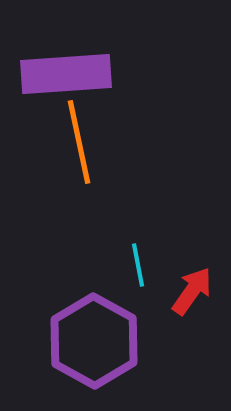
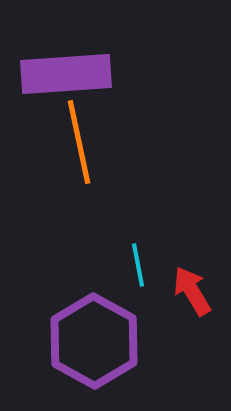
red arrow: rotated 66 degrees counterclockwise
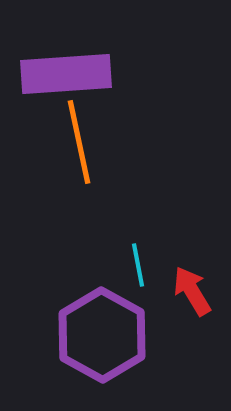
purple hexagon: moved 8 px right, 6 px up
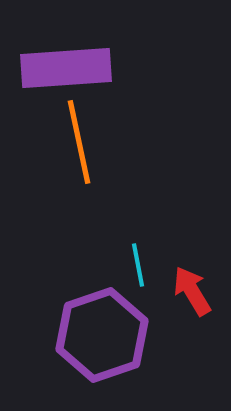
purple rectangle: moved 6 px up
purple hexagon: rotated 12 degrees clockwise
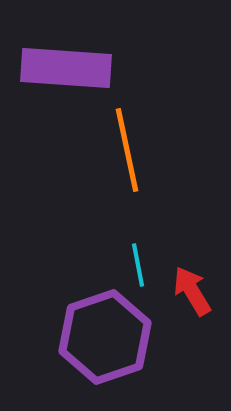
purple rectangle: rotated 8 degrees clockwise
orange line: moved 48 px right, 8 px down
purple hexagon: moved 3 px right, 2 px down
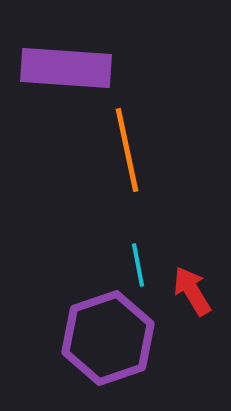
purple hexagon: moved 3 px right, 1 px down
